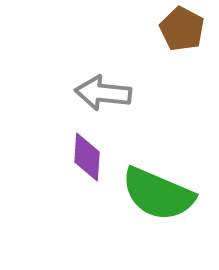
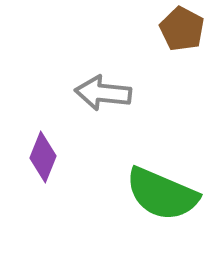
purple diamond: moved 44 px left; rotated 18 degrees clockwise
green semicircle: moved 4 px right
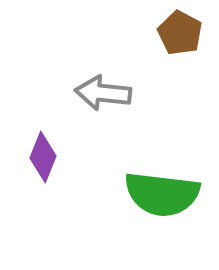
brown pentagon: moved 2 px left, 4 px down
green semicircle: rotated 16 degrees counterclockwise
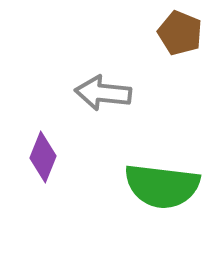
brown pentagon: rotated 6 degrees counterclockwise
green semicircle: moved 8 px up
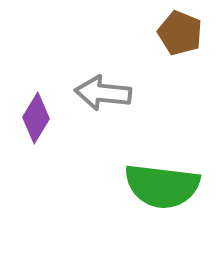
purple diamond: moved 7 px left, 39 px up; rotated 9 degrees clockwise
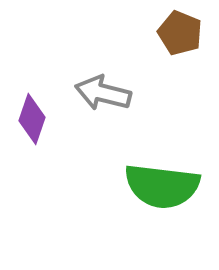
gray arrow: rotated 8 degrees clockwise
purple diamond: moved 4 px left, 1 px down; rotated 12 degrees counterclockwise
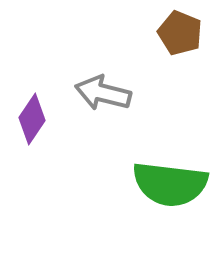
purple diamond: rotated 15 degrees clockwise
green semicircle: moved 8 px right, 2 px up
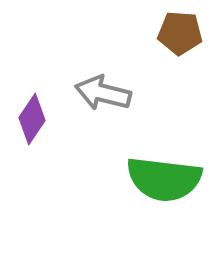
brown pentagon: rotated 18 degrees counterclockwise
green semicircle: moved 6 px left, 5 px up
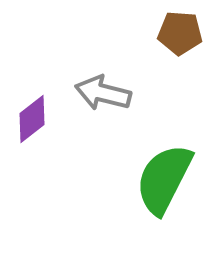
purple diamond: rotated 18 degrees clockwise
green semicircle: rotated 110 degrees clockwise
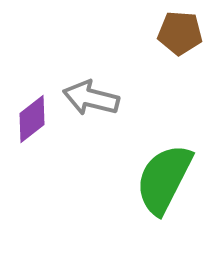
gray arrow: moved 12 px left, 5 px down
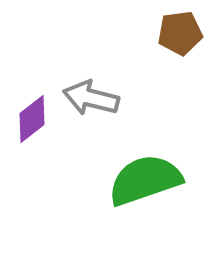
brown pentagon: rotated 12 degrees counterclockwise
green semicircle: moved 19 px left, 1 px down; rotated 44 degrees clockwise
